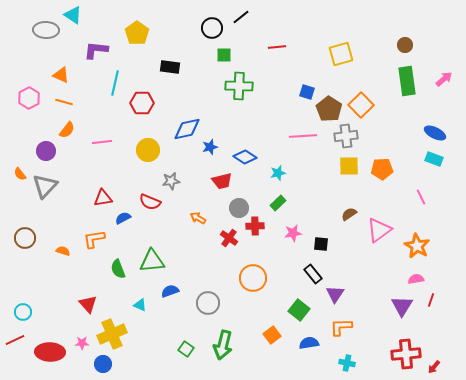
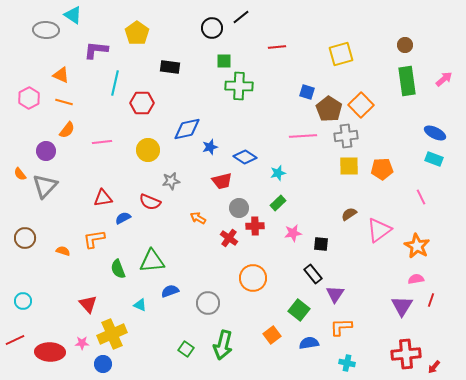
green square at (224, 55): moved 6 px down
cyan circle at (23, 312): moved 11 px up
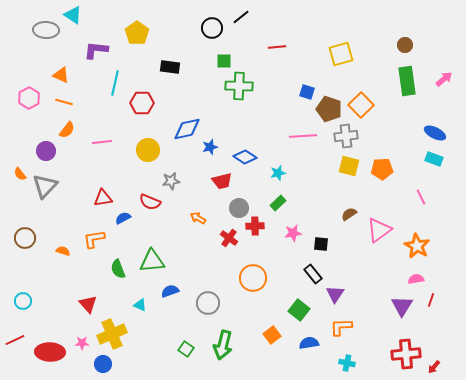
brown pentagon at (329, 109): rotated 15 degrees counterclockwise
yellow square at (349, 166): rotated 15 degrees clockwise
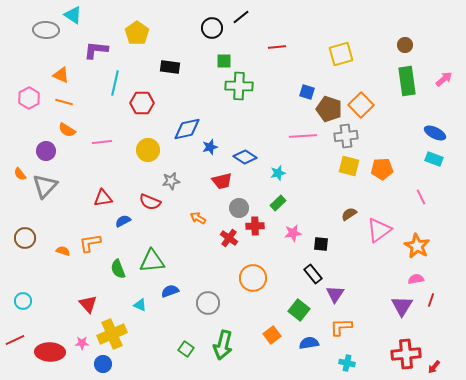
orange semicircle at (67, 130): rotated 84 degrees clockwise
blue semicircle at (123, 218): moved 3 px down
orange L-shape at (94, 239): moved 4 px left, 4 px down
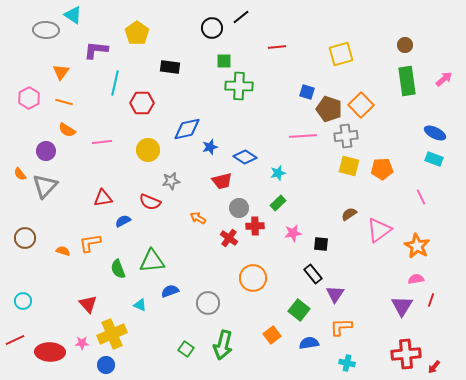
orange triangle at (61, 75): moved 3 px up; rotated 42 degrees clockwise
blue circle at (103, 364): moved 3 px right, 1 px down
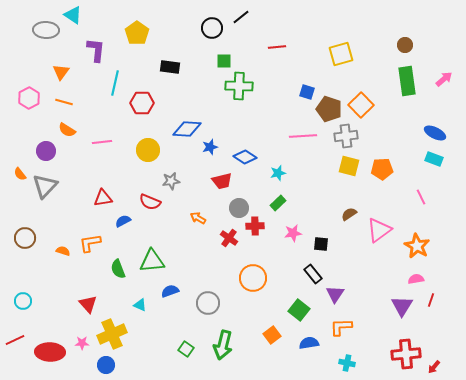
purple L-shape at (96, 50): rotated 90 degrees clockwise
blue diamond at (187, 129): rotated 16 degrees clockwise
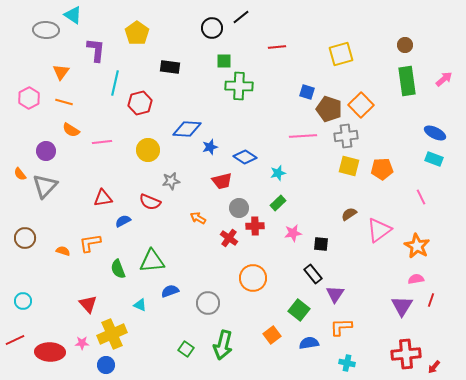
red hexagon at (142, 103): moved 2 px left; rotated 15 degrees counterclockwise
orange semicircle at (67, 130): moved 4 px right
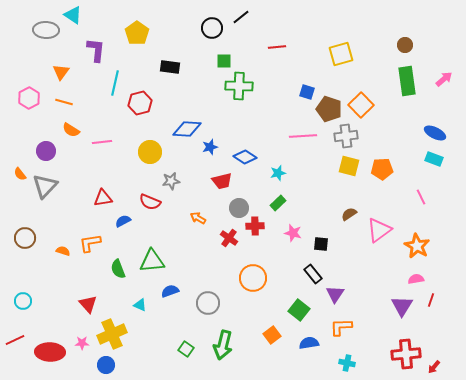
yellow circle at (148, 150): moved 2 px right, 2 px down
pink star at (293, 233): rotated 24 degrees clockwise
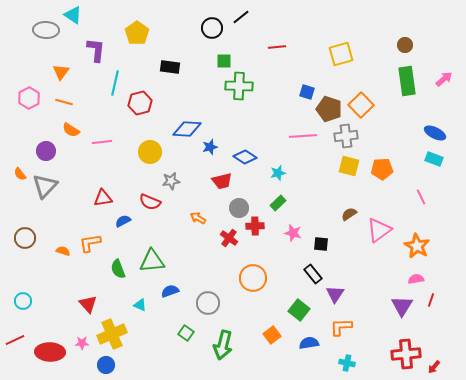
green square at (186, 349): moved 16 px up
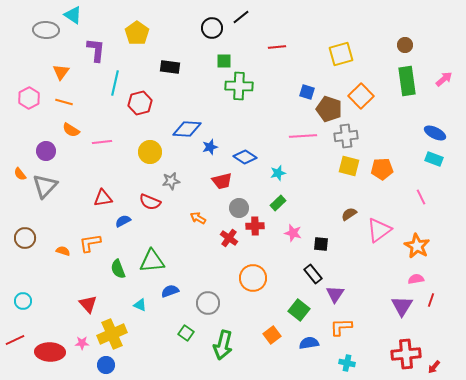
orange square at (361, 105): moved 9 px up
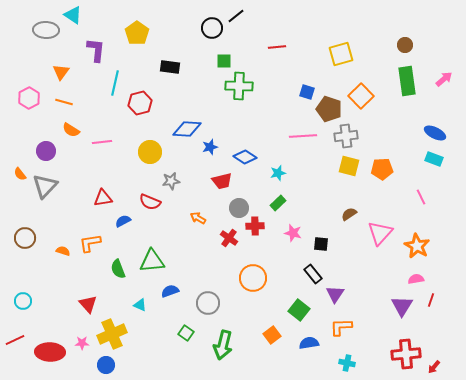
black line at (241, 17): moved 5 px left, 1 px up
pink triangle at (379, 230): moved 1 px right, 3 px down; rotated 12 degrees counterclockwise
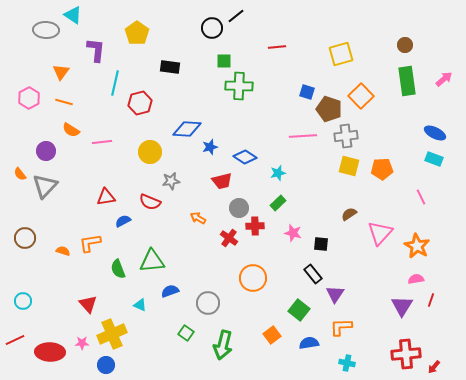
red triangle at (103, 198): moved 3 px right, 1 px up
